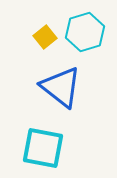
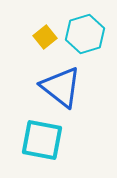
cyan hexagon: moved 2 px down
cyan square: moved 1 px left, 8 px up
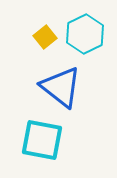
cyan hexagon: rotated 9 degrees counterclockwise
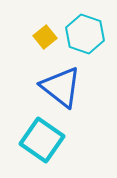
cyan hexagon: rotated 15 degrees counterclockwise
cyan square: rotated 24 degrees clockwise
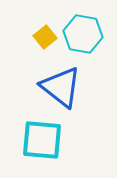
cyan hexagon: moved 2 px left; rotated 9 degrees counterclockwise
cyan square: rotated 30 degrees counterclockwise
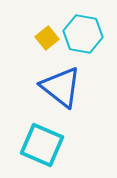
yellow square: moved 2 px right, 1 px down
cyan square: moved 5 px down; rotated 18 degrees clockwise
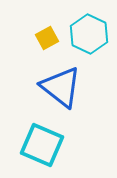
cyan hexagon: moved 6 px right; rotated 15 degrees clockwise
yellow square: rotated 10 degrees clockwise
